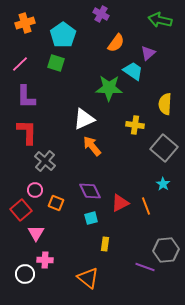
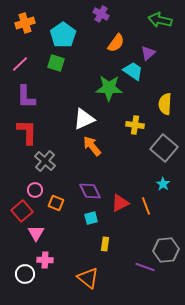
red square: moved 1 px right, 1 px down
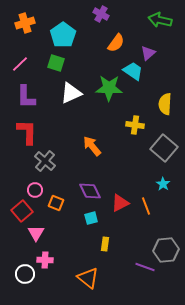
white triangle: moved 13 px left, 26 px up
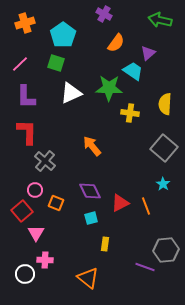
purple cross: moved 3 px right
yellow cross: moved 5 px left, 12 px up
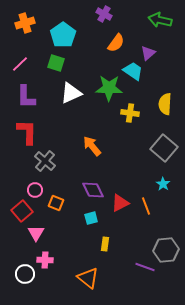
purple diamond: moved 3 px right, 1 px up
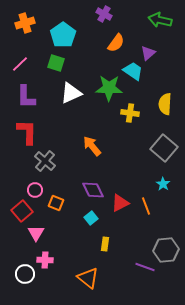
cyan square: rotated 24 degrees counterclockwise
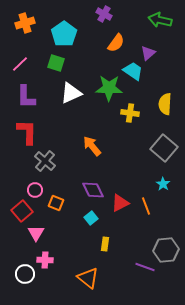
cyan pentagon: moved 1 px right, 1 px up
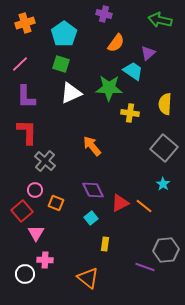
purple cross: rotated 14 degrees counterclockwise
green square: moved 5 px right, 1 px down
orange line: moved 2 px left; rotated 30 degrees counterclockwise
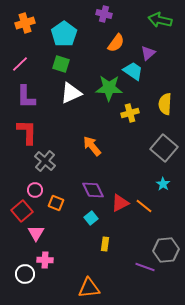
yellow cross: rotated 24 degrees counterclockwise
orange triangle: moved 1 px right, 10 px down; rotated 45 degrees counterclockwise
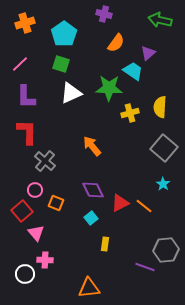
yellow semicircle: moved 5 px left, 3 px down
pink triangle: rotated 12 degrees counterclockwise
